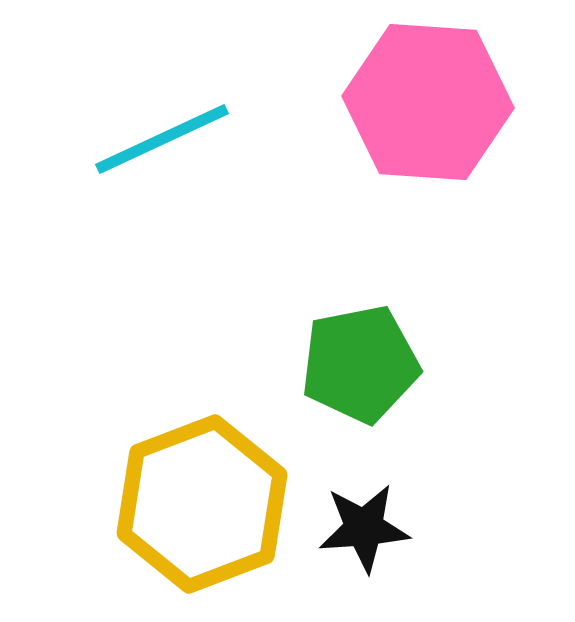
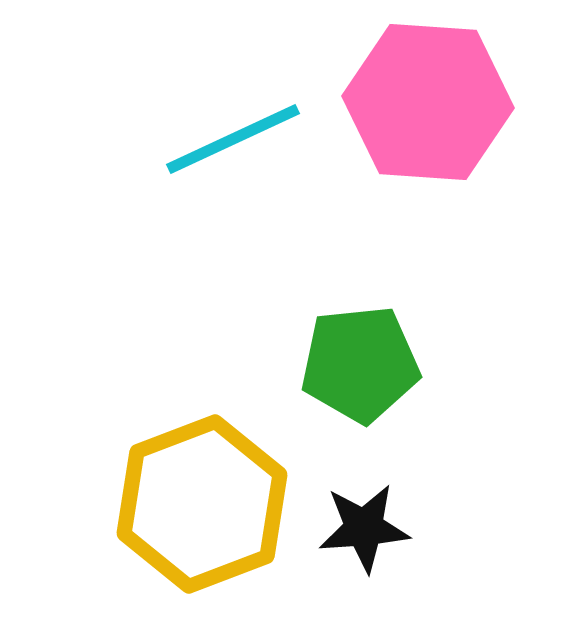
cyan line: moved 71 px right
green pentagon: rotated 5 degrees clockwise
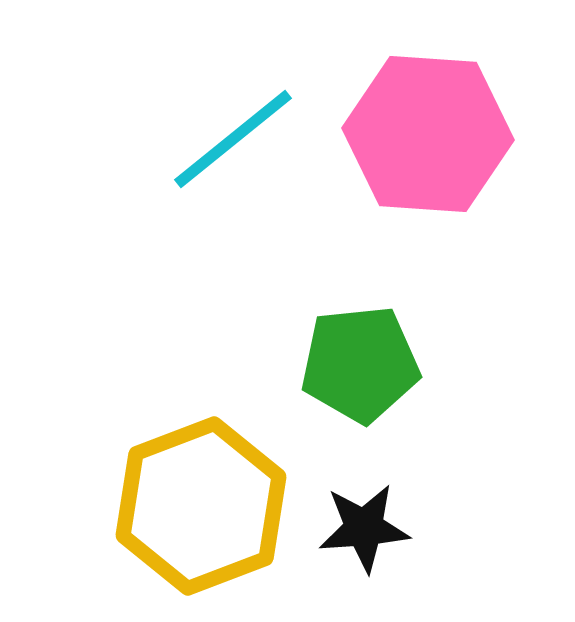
pink hexagon: moved 32 px down
cyan line: rotated 14 degrees counterclockwise
yellow hexagon: moved 1 px left, 2 px down
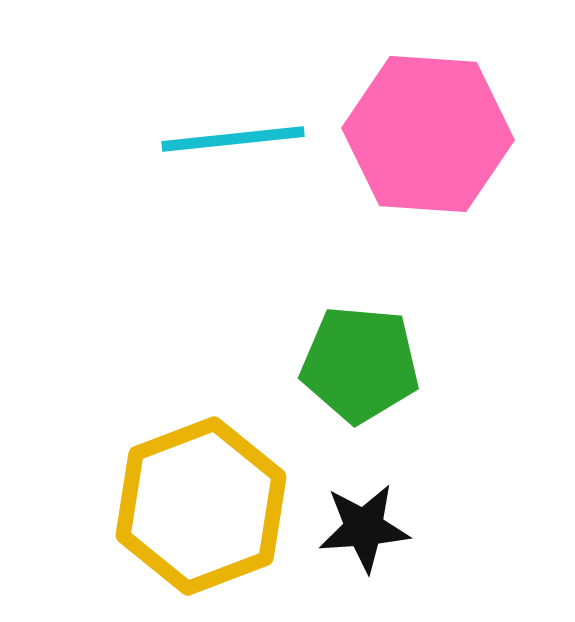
cyan line: rotated 33 degrees clockwise
green pentagon: rotated 11 degrees clockwise
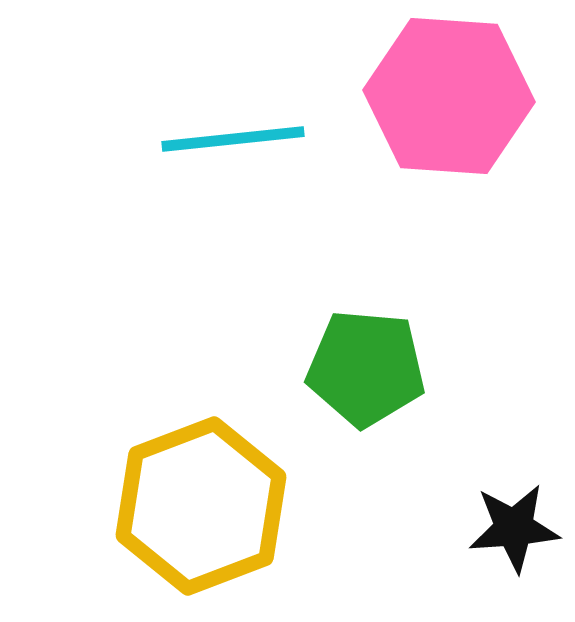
pink hexagon: moved 21 px right, 38 px up
green pentagon: moved 6 px right, 4 px down
black star: moved 150 px right
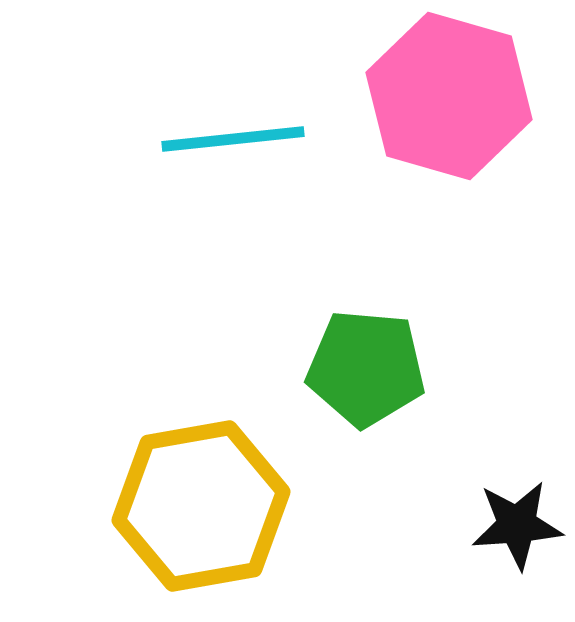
pink hexagon: rotated 12 degrees clockwise
yellow hexagon: rotated 11 degrees clockwise
black star: moved 3 px right, 3 px up
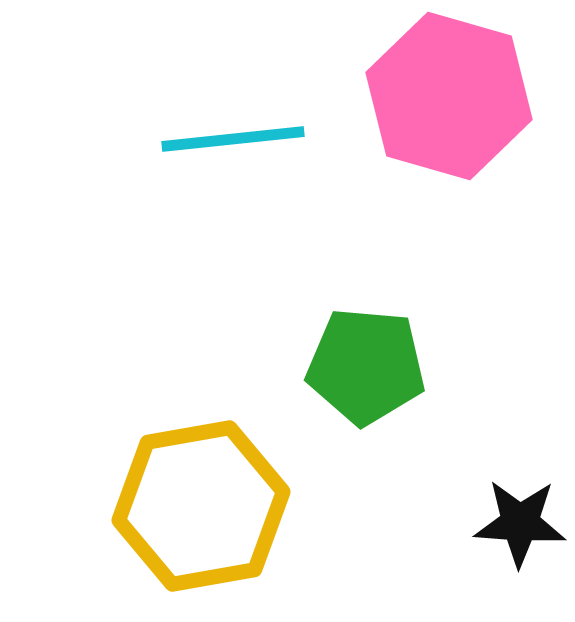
green pentagon: moved 2 px up
black star: moved 3 px right, 2 px up; rotated 8 degrees clockwise
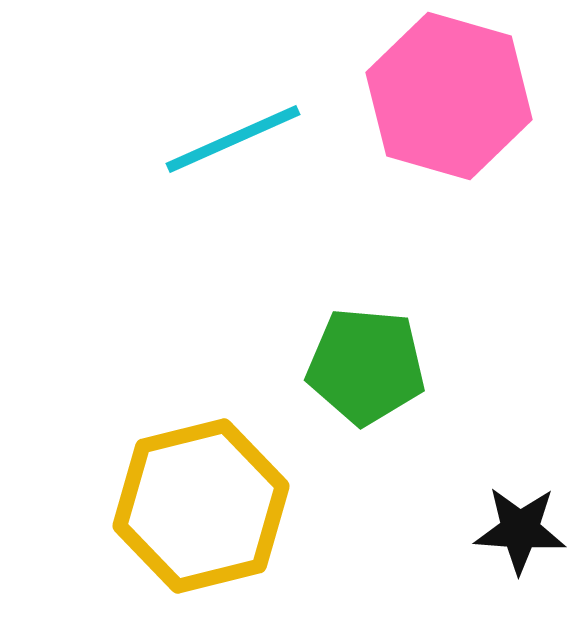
cyan line: rotated 18 degrees counterclockwise
yellow hexagon: rotated 4 degrees counterclockwise
black star: moved 7 px down
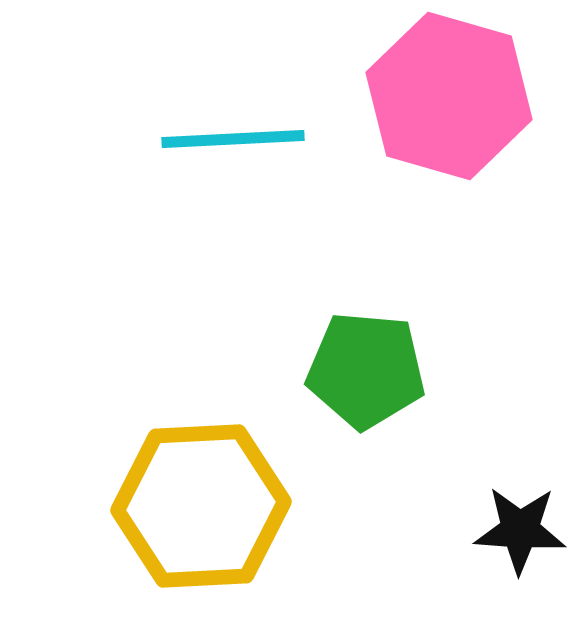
cyan line: rotated 21 degrees clockwise
green pentagon: moved 4 px down
yellow hexagon: rotated 11 degrees clockwise
